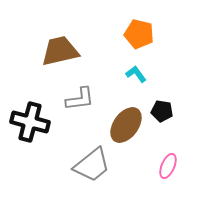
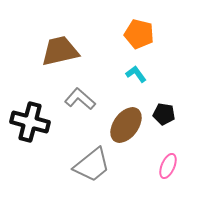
gray L-shape: rotated 132 degrees counterclockwise
black pentagon: moved 2 px right, 3 px down
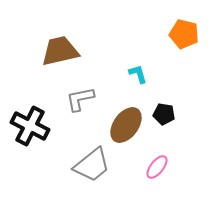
orange pentagon: moved 45 px right
cyan L-shape: moved 2 px right; rotated 20 degrees clockwise
gray L-shape: rotated 52 degrees counterclockwise
black cross: moved 4 px down; rotated 12 degrees clockwise
pink ellipse: moved 11 px left, 1 px down; rotated 15 degrees clockwise
